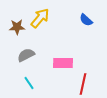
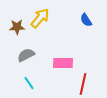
blue semicircle: rotated 16 degrees clockwise
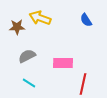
yellow arrow: rotated 110 degrees counterclockwise
gray semicircle: moved 1 px right, 1 px down
cyan line: rotated 24 degrees counterclockwise
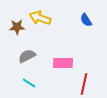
red line: moved 1 px right
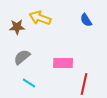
gray semicircle: moved 5 px left, 1 px down; rotated 12 degrees counterclockwise
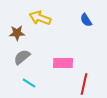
brown star: moved 6 px down
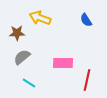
red line: moved 3 px right, 4 px up
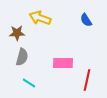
gray semicircle: rotated 144 degrees clockwise
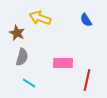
brown star: rotated 28 degrees clockwise
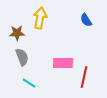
yellow arrow: rotated 80 degrees clockwise
brown star: rotated 28 degrees counterclockwise
gray semicircle: rotated 36 degrees counterclockwise
red line: moved 3 px left, 3 px up
